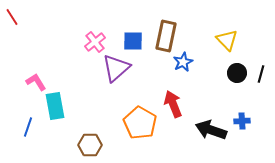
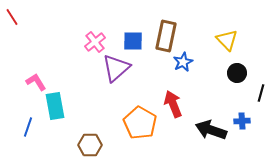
black line: moved 19 px down
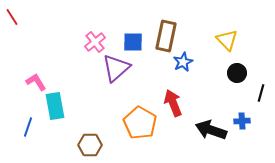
blue square: moved 1 px down
red arrow: moved 1 px up
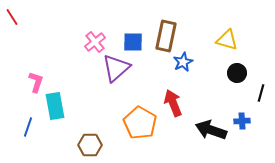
yellow triangle: rotated 30 degrees counterclockwise
pink L-shape: rotated 50 degrees clockwise
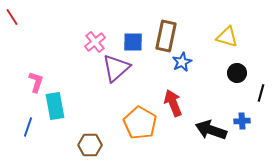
yellow triangle: moved 3 px up
blue star: moved 1 px left
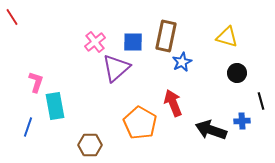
black line: moved 8 px down; rotated 30 degrees counterclockwise
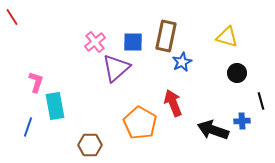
black arrow: moved 2 px right
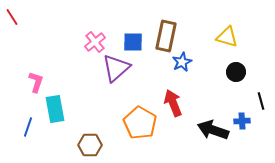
black circle: moved 1 px left, 1 px up
cyan rectangle: moved 3 px down
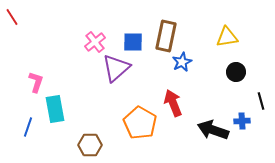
yellow triangle: rotated 25 degrees counterclockwise
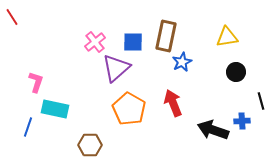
cyan rectangle: rotated 68 degrees counterclockwise
orange pentagon: moved 11 px left, 14 px up
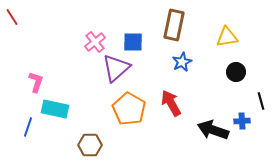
brown rectangle: moved 8 px right, 11 px up
red arrow: moved 2 px left; rotated 8 degrees counterclockwise
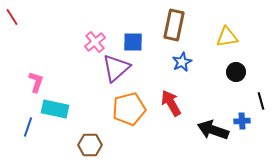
orange pentagon: rotated 28 degrees clockwise
